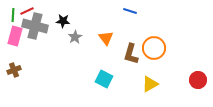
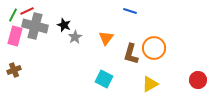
green line: rotated 24 degrees clockwise
black star: moved 1 px right, 4 px down; rotated 16 degrees clockwise
orange triangle: rotated 14 degrees clockwise
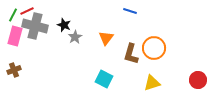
yellow triangle: moved 2 px right, 1 px up; rotated 12 degrees clockwise
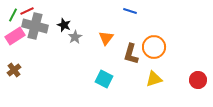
pink rectangle: rotated 42 degrees clockwise
orange circle: moved 1 px up
brown cross: rotated 16 degrees counterclockwise
yellow triangle: moved 2 px right, 4 px up
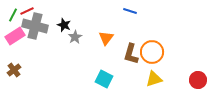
orange circle: moved 2 px left, 5 px down
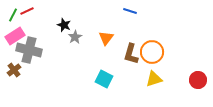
gray cross: moved 6 px left, 24 px down
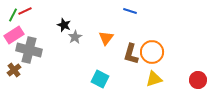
red line: moved 2 px left
pink rectangle: moved 1 px left, 1 px up
cyan square: moved 4 px left
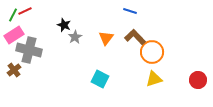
brown L-shape: moved 4 px right, 17 px up; rotated 120 degrees clockwise
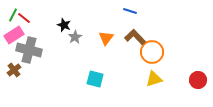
red line: moved 1 px left, 7 px down; rotated 64 degrees clockwise
cyan square: moved 5 px left; rotated 12 degrees counterclockwise
